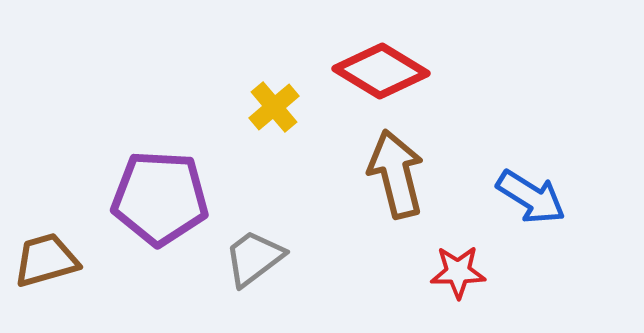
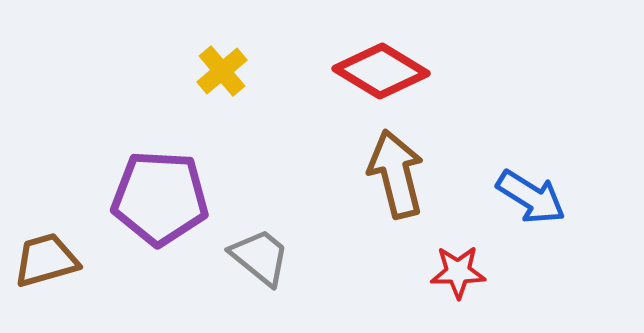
yellow cross: moved 52 px left, 36 px up
gray trapezoid: moved 6 px right, 1 px up; rotated 76 degrees clockwise
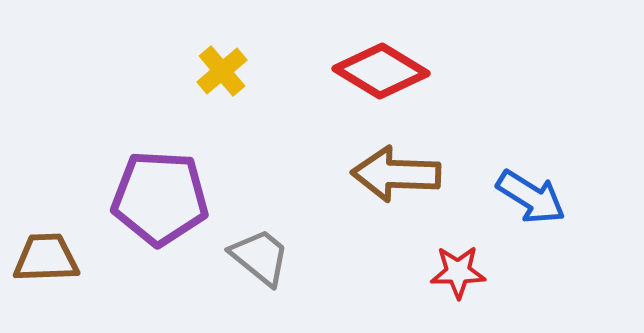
brown arrow: rotated 74 degrees counterclockwise
brown trapezoid: moved 2 px up; rotated 14 degrees clockwise
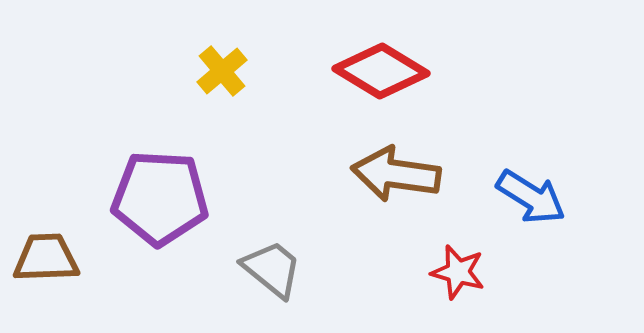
brown arrow: rotated 6 degrees clockwise
gray trapezoid: moved 12 px right, 12 px down
red star: rotated 16 degrees clockwise
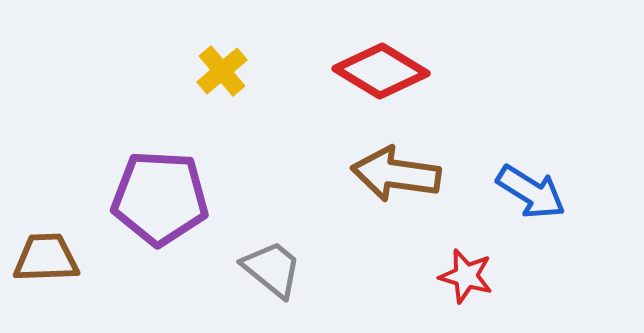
blue arrow: moved 5 px up
red star: moved 8 px right, 4 px down
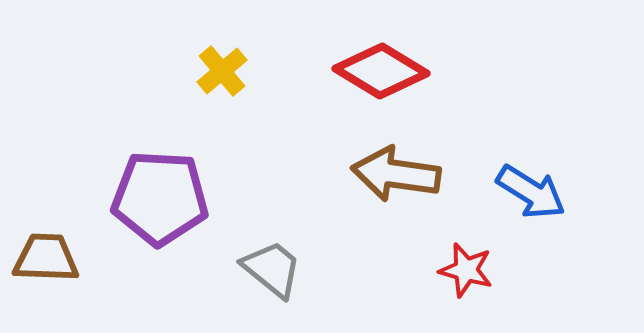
brown trapezoid: rotated 4 degrees clockwise
red star: moved 6 px up
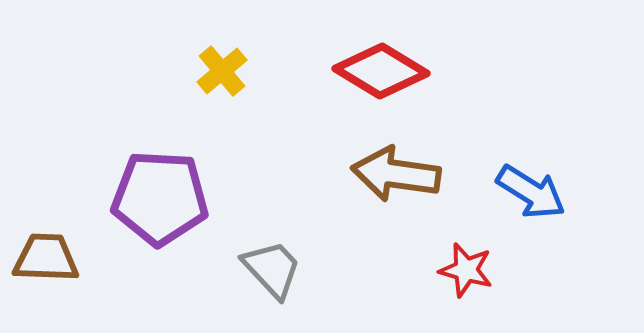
gray trapezoid: rotated 8 degrees clockwise
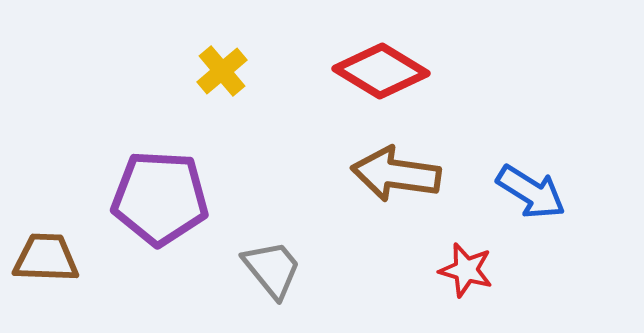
gray trapezoid: rotated 4 degrees clockwise
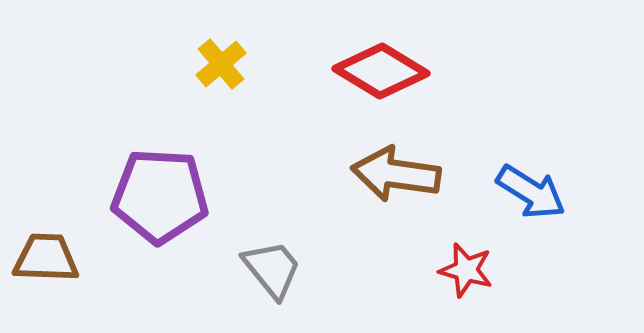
yellow cross: moved 1 px left, 7 px up
purple pentagon: moved 2 px up
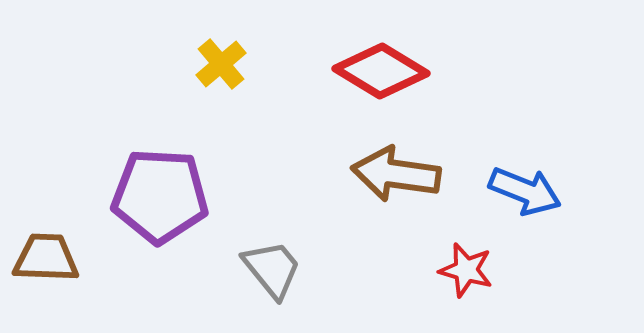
blue arrow: moved 6 px left, 1 px up; rotated 10 degrees counterclockwise
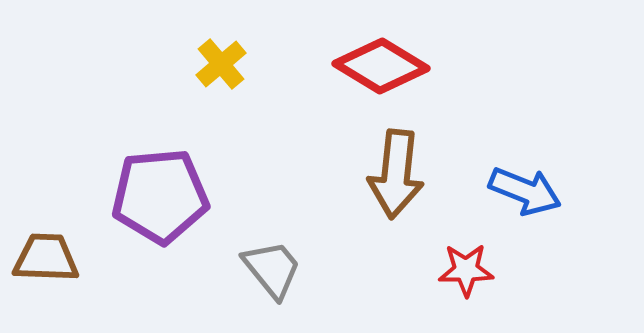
red diamond: moved 5 px up
brown arrow: rotated 92 degrees counterclockwise
purple pentagon: rotated 8 degrees counterclockwise
red star: rotated 16 degrees counterclockwise
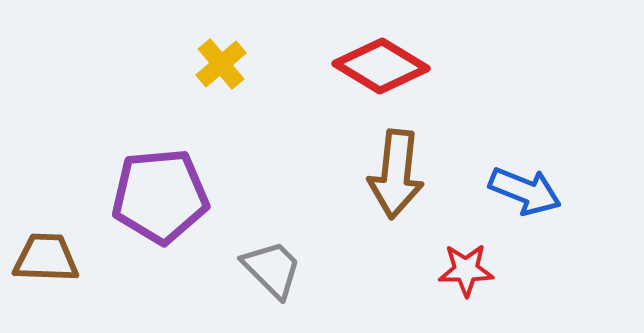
gray trapezoid: rotated 6 degrees counterclockwise
